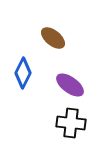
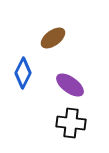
brown ellipse: rotated 75 degrees counterclockwise
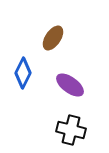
brown ellipse: rotated 20 degrees counterclockwise
black cross: moved 7 px down; rotated 8 degrees clockwise
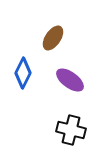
purple ellipse: moved 5 px up
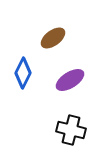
brown ellipse: rotated 20 degrees clockwise
purple ellipse: rotated 68 degrees counterclockwise
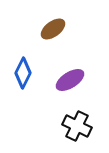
brown ellipse: moved 9 px up
black cross: moved 6 px right, 4 px up; rotated 12 degrees clockwise
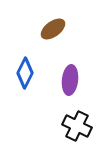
blue diamond: moved 2 px right
purple ellipse: rotated 52 degrees counterclockwise
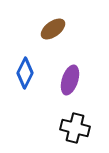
purple ellipse: rotated 12 degrees clockwise
black cross: moved 2 px left, 2 px down; rotated 12 degrees counterclockwise
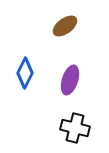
brown ellipse: moved 12 px right, 3 px up
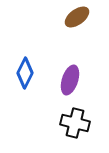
brown ellipse: moved 12 px right, 9 px up
black cross: moved 5 px up
